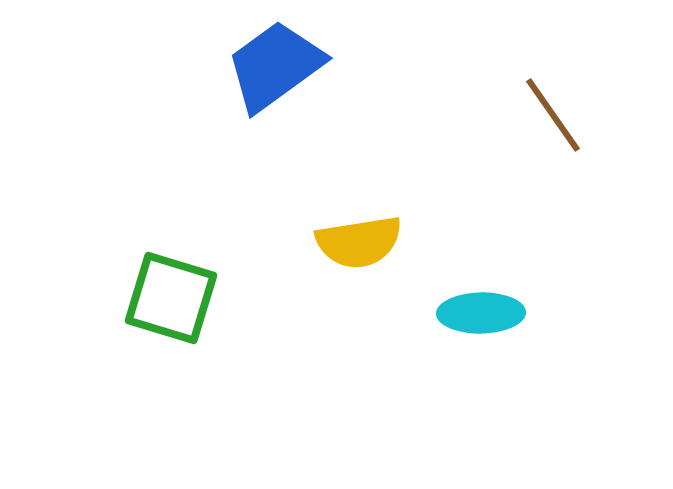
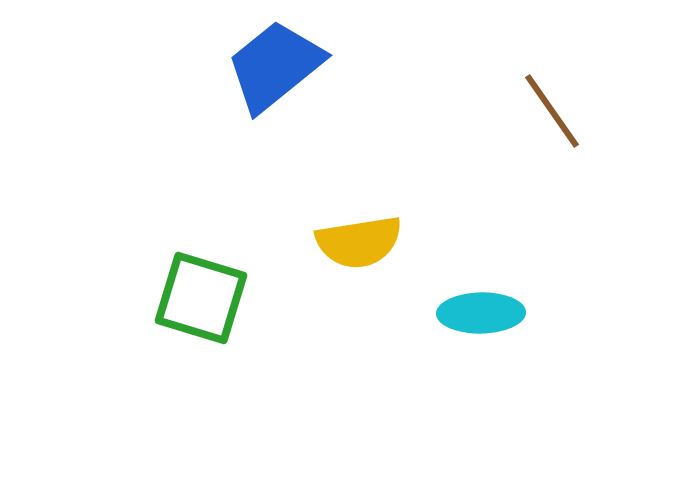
blue trapezoid: rotated 3 degrees counterclockwise
brown line: moved 1 px left, 4 px up
green square: moved 30 px right
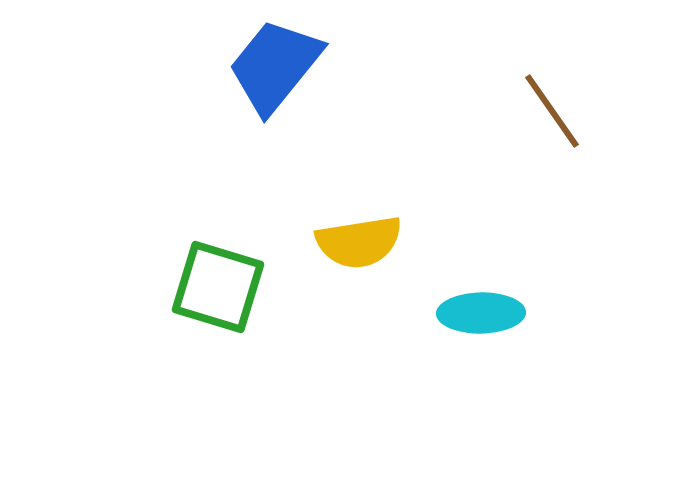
blue trapezoid: rotated 12 degrees counterclockwise
green square: moved 17 px right, 11 px up
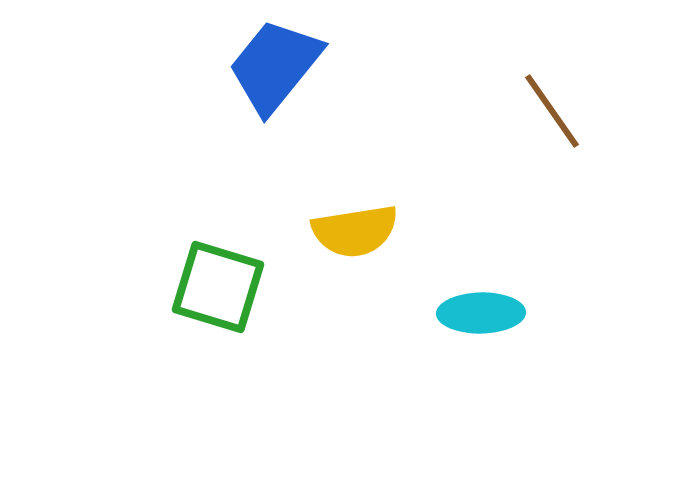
yellow semicircle: moved 4 px left, 11 px up
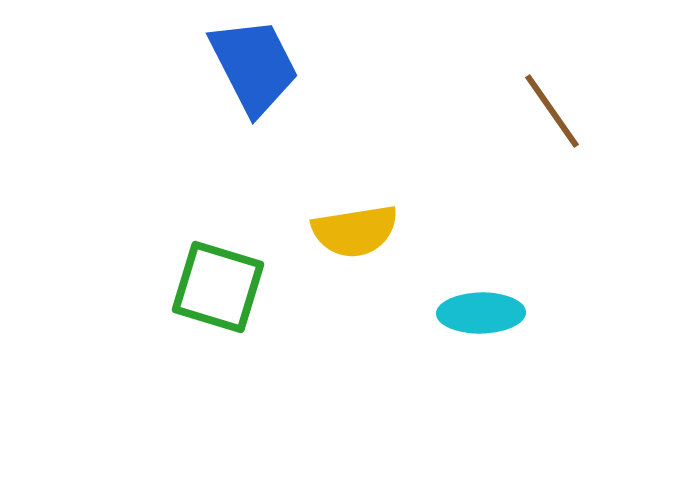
blue trapezoid: moved 21 px left; rotated 114 degrees clockwise
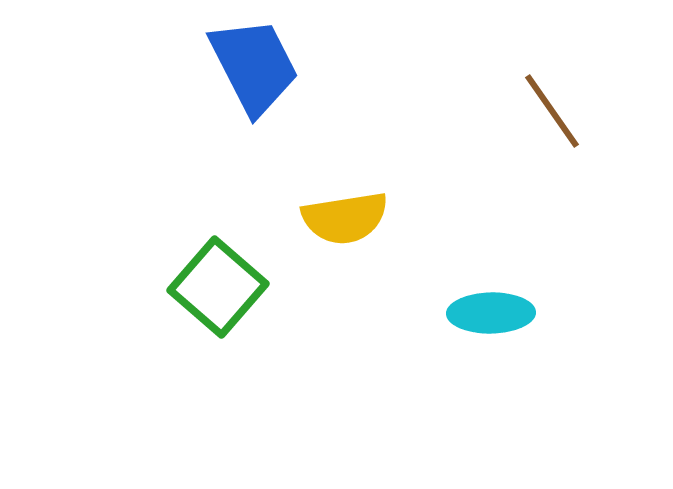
yellow semicircle: moved 10 px left, 13 px up
green square: rotated 24 degrees clockwise
cyan ellipse: moved 10 px right
